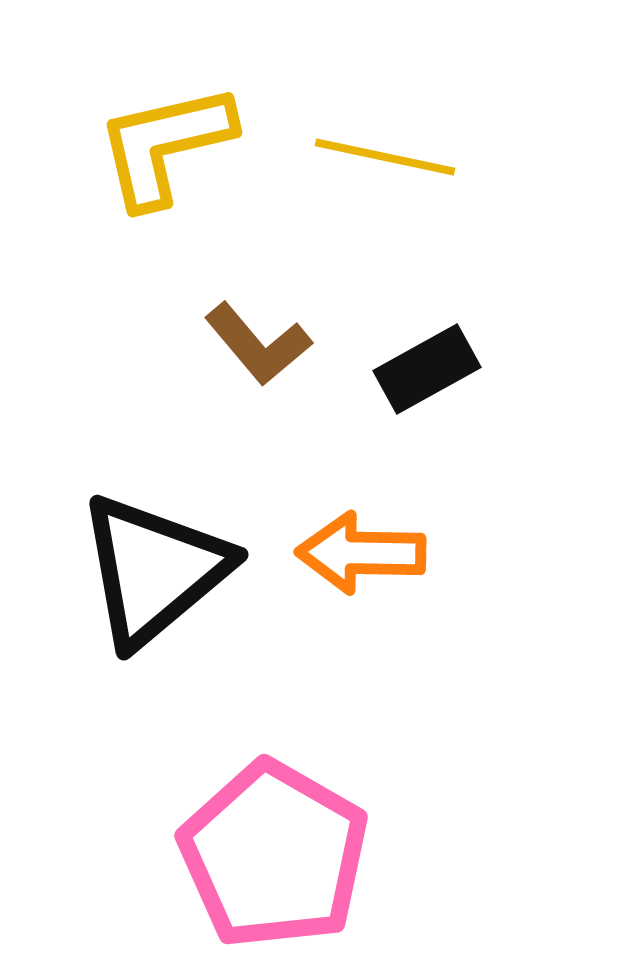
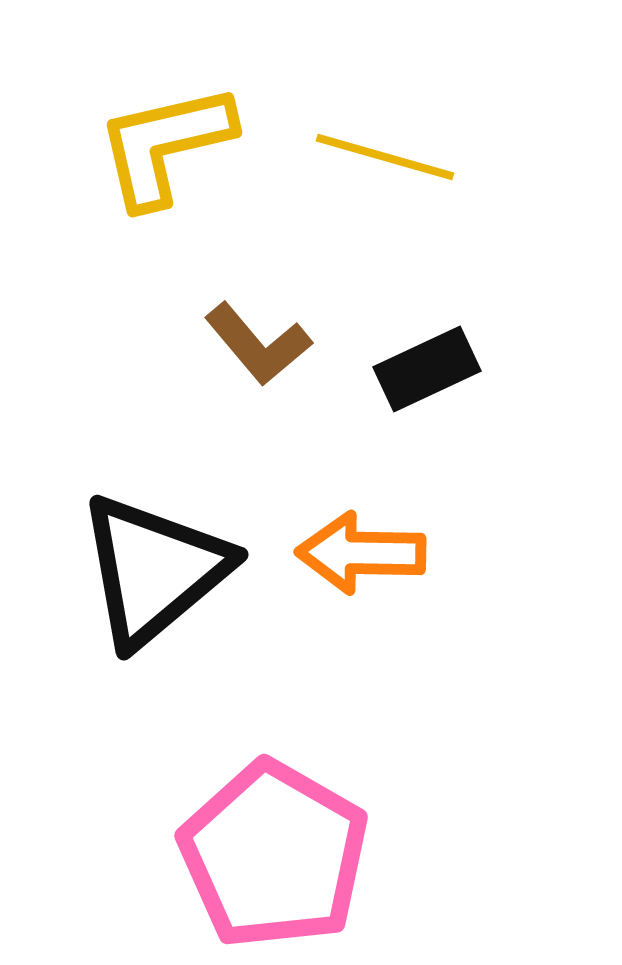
yellow line: rotated 4 degrees clockwise
black rectangle: rotated 4 degrees clockwise
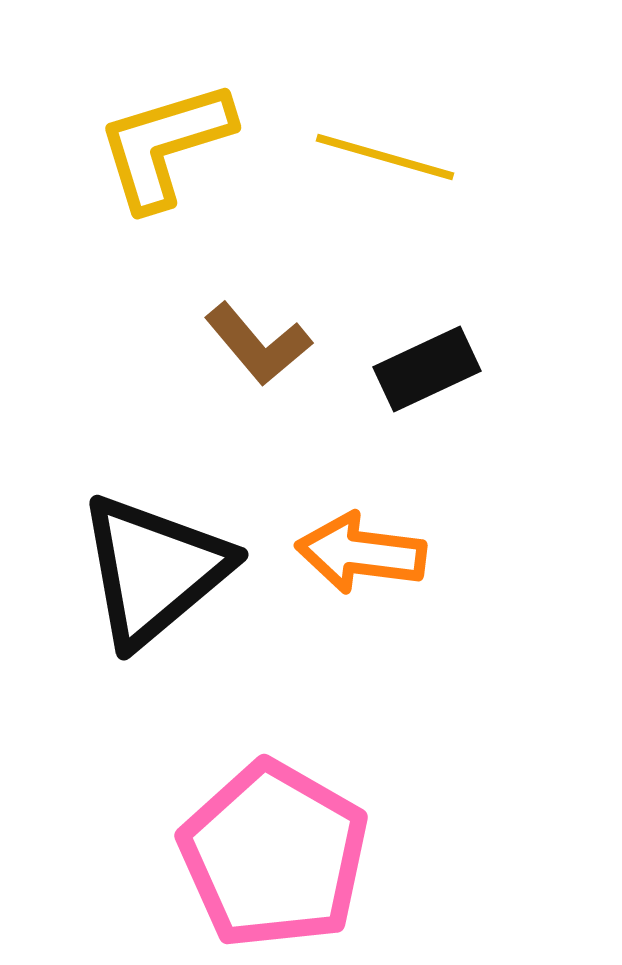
yellow L-shape: rotated 4 degrees counterclockwise
orange arrow: rotated 6 degrees clockwise
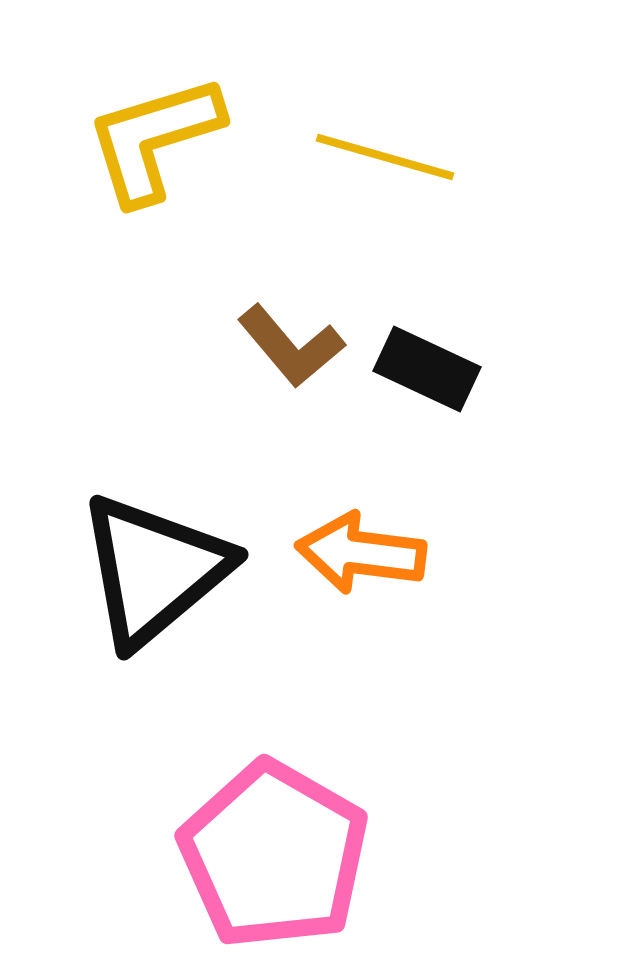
yellow L-shape: moved 11 px left, 6 px up
brown L-shape: moved 33 px right, 2 px down
black rectangle: rotated 50 degrees clockwise
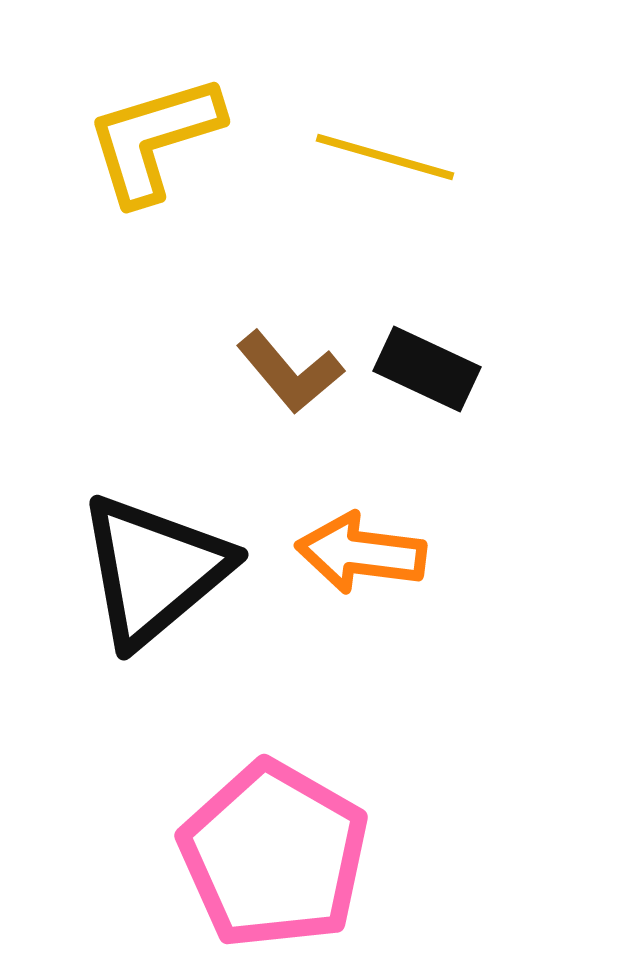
brown L-shape: moved 1 px left, 26 px down
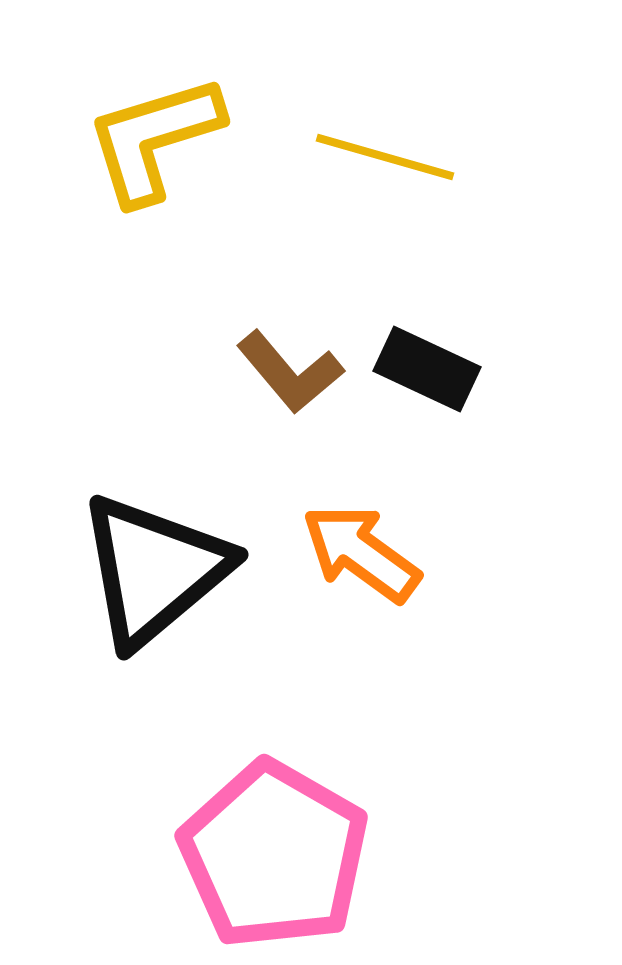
orange arrow: rotated 29 degrees clockwise
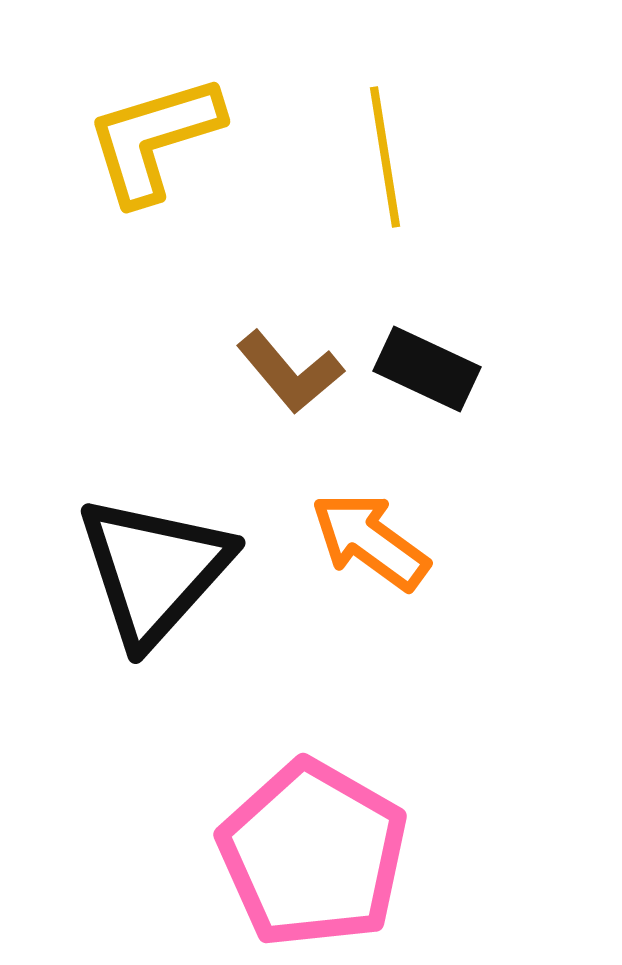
yellow line: rotated 65 degrees clockwise
orange arrow: moved 9 px right, 12 px up
black triangle: rotated 8 degrees counterclockwise
pink pentagon: moved 39 px right, 1 px up
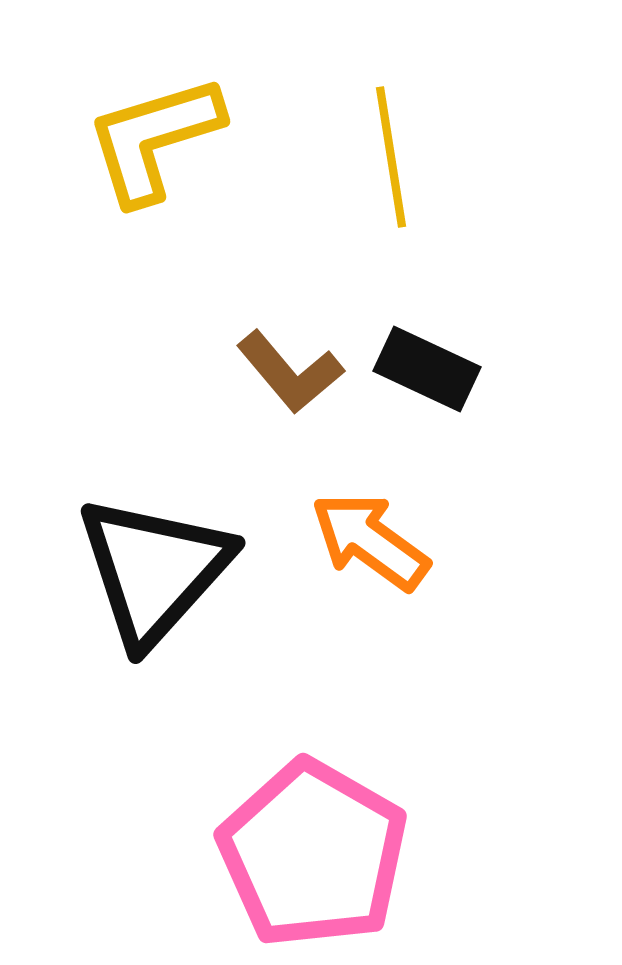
yellow line: moved 6 px right
